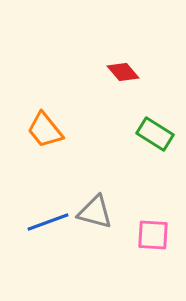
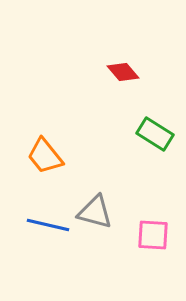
orange trapezoid: moved 26 px down
blue line: moved 3 px down; rotated 33 degrees clockwise
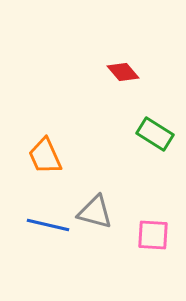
orange trapezoid: rotated 15 degrees clockwise
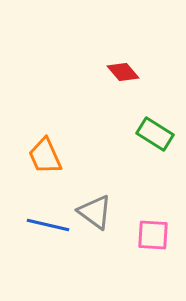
gray triangle: rotated 21 degrees clockwise
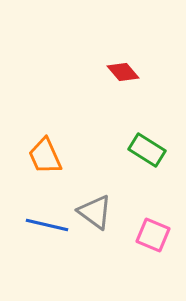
green rectangle: moved 8 px left, 16 px down
blue line: moved 1 px left
pink square: rotated 20 degrees clockwise
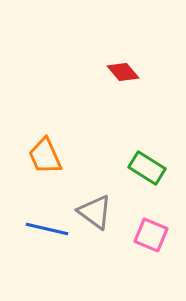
green rectangle: moved 18 px down
blue line: moved 4 px down
pink square: moved 2 px left
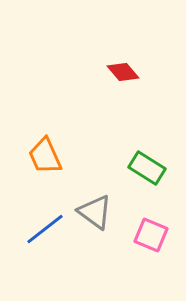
blue line: moved 2 px left; rotated 51 degrees counterclockwise
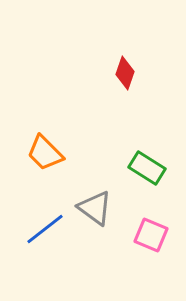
red diamond: moved 2 px right, 1 px down; rotated 60 degrees clockwise
orange trapezoid: moved 3 px up; rotated 21 degrees counterclockwise
gray triangle: moved 4 px up
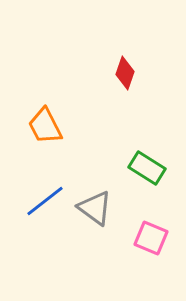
orange trapezoid: moved 27 px up; rotated 18 degrees clockwise
blue line: moved 28 px up
pink square: moved 3 px down
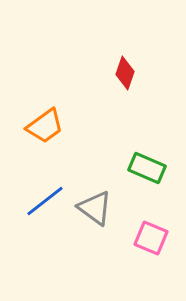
orange trapezoid: rotated 99 degrees counterclockwise
green rectangle: rotated 9 degrees counterclockwise
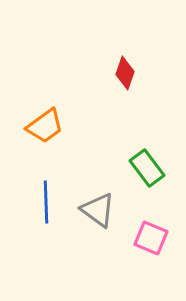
green rectangle: rotated 30 degrees clockwise
blue line: moved 1 px right, 1 px down; rotated 54 degrees counterclockwise
gray triangle: moved 3 px right, 2 px down
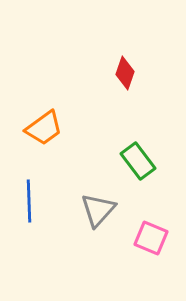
orange trapezoid: moved 1 px left, 2 px down
green rectangle: moved 9 px left, 7 px up
blue line: moved 17 px left, 1 px up
gray triangle: rotated 36 degrees clockwise
